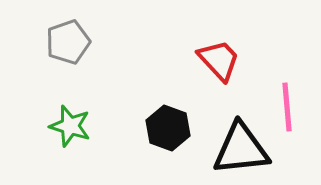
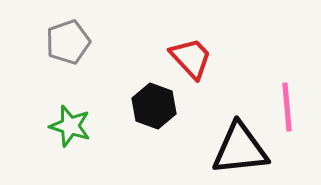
red trapezoid: moved 28 px left, 2 px up
black hexagon: moved 14 px left, 22 px up
black triangle: moved 1 px left
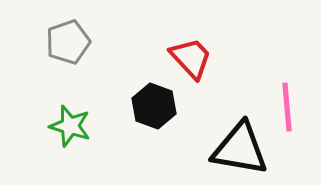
black triangle: rotated 16 degrees clockwise
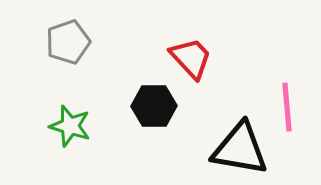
black hexagon: rotated 21 degrees counterclockwise
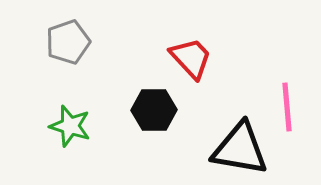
black hexagon: moved 4 px down
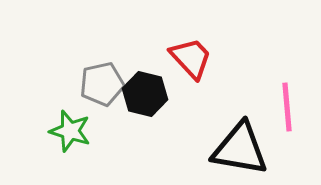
gray pentagon: moved 34 px right, 42 px down; rotated 6 degrees clockwise
black hexagon: moved 9 px left, 16 px up; rotated 15 degrees clockwise
green star: moved 5 px down
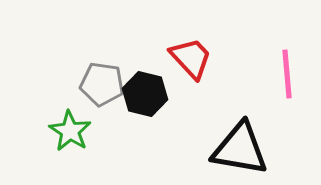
gray pentagon: rotated 21 degrees clockwise
pink line: moved 33 px up
green star: rotated 15 degrees clockwise
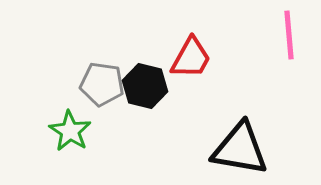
red trapezoid: rotated 72 degrees clockwise
pink line: moved 2 px right, 39 px up
black hexagon: moved 8 px up
